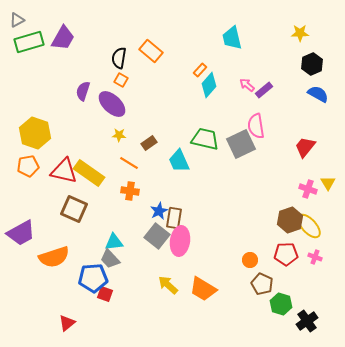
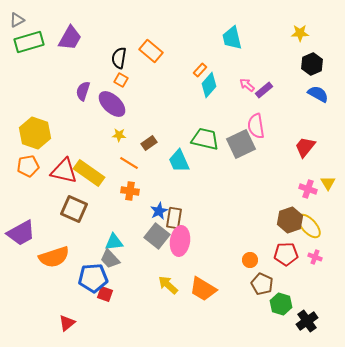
purple trapezoid at (63, 38): moved 7 px right
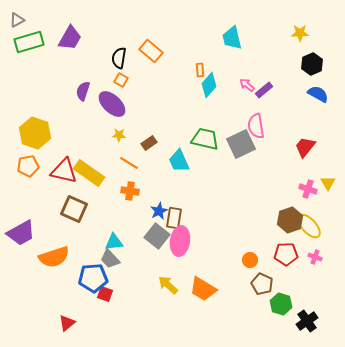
orange rectangle at (200, 70): rotated 48 degrees counterclockwise
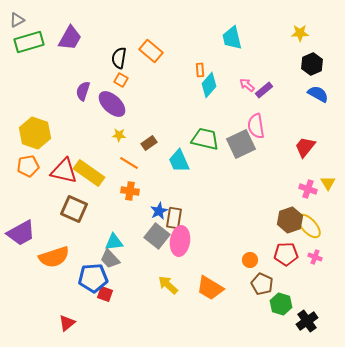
orange trapezoid at (203, 289): moved 7 px right, 1 px up
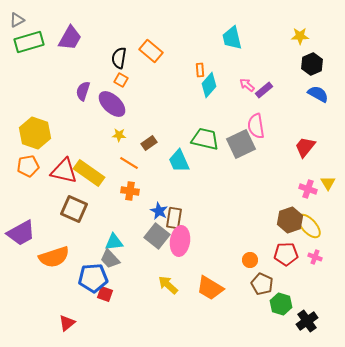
yellow star at (300, 33): moved 3 px down
blue star at (159, 211): rotated 18 degrees counterclockwise
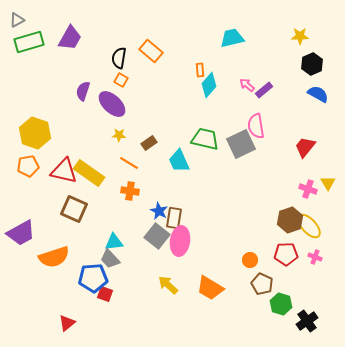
cyan trapezoid at (232, 38): rotated 90 degrees clockwise
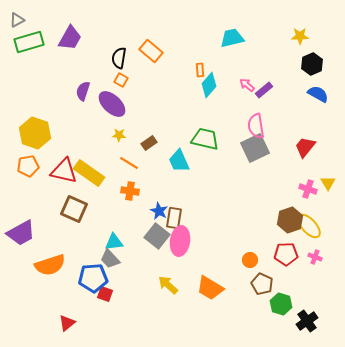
gray square at (241, 144): moved 14 px right, 4 px down
orange semicircle at (54, 257): moved 4 px left, 8 px down
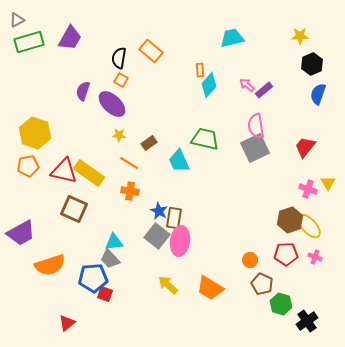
blue semicircle at (318, 94): rotated 100 degrees counterclockwise
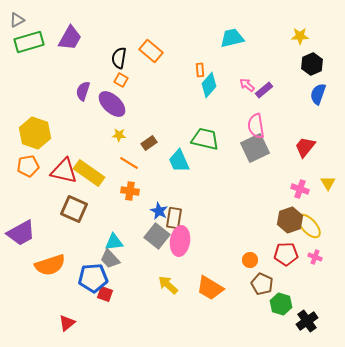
pink cross at (308, 189): moved 8 px left
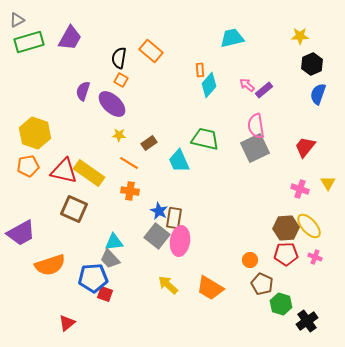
brown hexagon at (290, 220): moved 4 px left, 8 px down; rotated 15 degrees clockwise
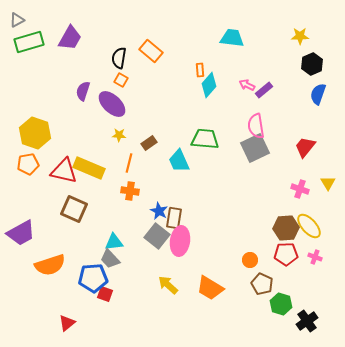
cyan trapezoid at (232, 38): rotated 20 degrees clockwise
pink arrow at (247, 85): rotated 14 degrees counterclockwise
green trapezoid at (205, 139): rotated 8 degrees counterclockwise
orange line at (129, 163): rotated 72 degrees clockwise
orange pentagon at (28, 166): moved 2 px up
yellow rectangle at (89, 173): moved 5 px up; rotated 12 degrees counterclockwise
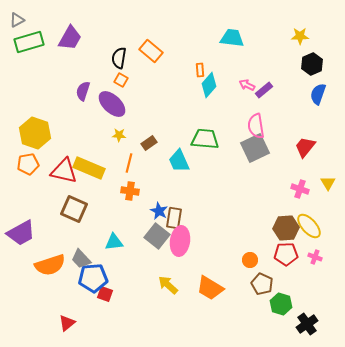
gray trapezoid at (110, 259): moved 29 px left
black cross at (307, 321): moved 3 px down
